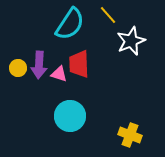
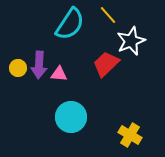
red trapezoid: moved 27 px right; rotated 48 degrees clockwise
pink triangle: rotated 12 degrees counterclockwise
cyan circle: moved 1 px right, 1 px down
yellow cross: rotated 10 degrees clockwise
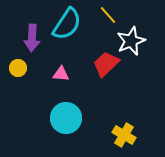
cyan semicircle: moved 3 px left
purple arrow: moved 7 px left, 27 px up
pink triangle: moved 2 px right
cyan circle: moved 5 px left, 1 px down
yellow cross: moved 6 px left
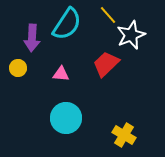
white star: moved 6 px up
